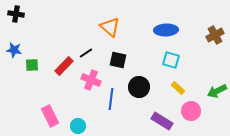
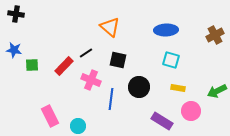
yellow rectangle: rotated 32 degrees counterclockwise
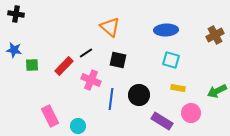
black circle: moved 8 px down
pink circle: moved 2 px down
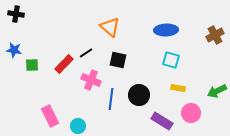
red rectangle: moved 2 px up
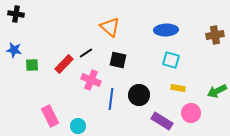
brown cross: rotated 18 degrees clockwise
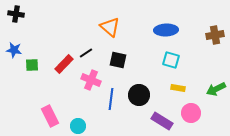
green arrow: moved 1 px left, 2 px up
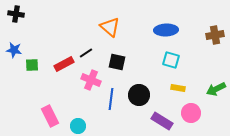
black square: moved 1 px left, 2 px down
red rectangle: rotated 18 degrees clockwise
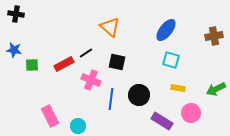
blue ellipse: rotated 50 degrees counterclockwise
brown cross: moved 1 px left, 1 px down
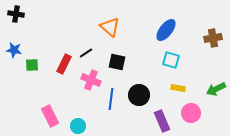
brown cross: moved 1 px left, 2 px down
red rectangle: rotated 36 degrees counterclockwise
purple rectangle: rotated 35 degrees clockwise
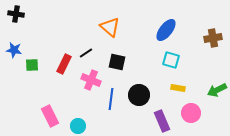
green arrow: moved 1 px right, 1 px down
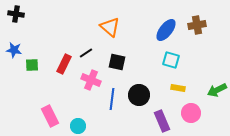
brown cross: moved 16 px left, 13 px up
blue line: moved 1 px right
